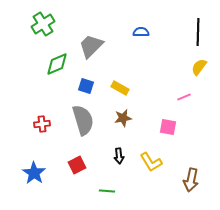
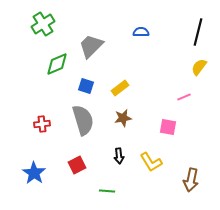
black line: rotated 12 degrees clockwise
yellow rectangle: rotated 66 degrees counterclockwise
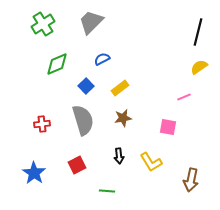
blue semicircle: moved 39 px left, 27 px down; rotated 28 degrees counterclockwise
gray trapezoid: moved 24 px up
yellow semicircle: rotated 18 degrees clockwise
blue square: rotated 28 degrees clockwise
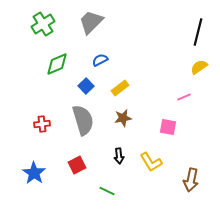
blue semicircle: moved 2 px left, 1 px down
green line: rotated 21 degrees clockwise
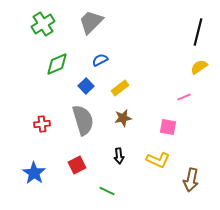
yellow L-shape: moved 7 px right, 2 px up; rotated 35 degrees counterclockwise
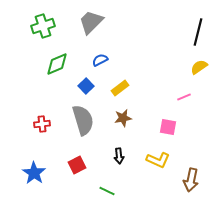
green cross: moved 2 px down; rotated 15 degrees clockwise
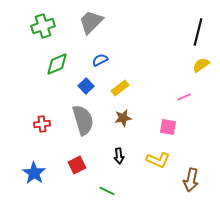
yellow semicircle: moved 2 px right, 2 px up
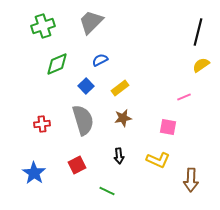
brown arrow: rotated 10 degrees counterclockwise
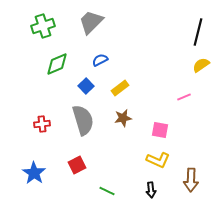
pink square: moved 8 px left, 3 px down
black arrow: moved 32 px right, 34 px down
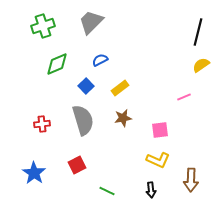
pink square: rotated 18 degrees counterclockwise
